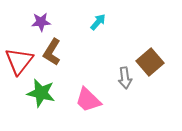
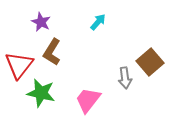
purple star: rotated 30 degrees clockwise
red triangle: moved 4 px down
pink trapezoid: rotated 84 degrees clockwise
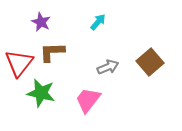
brown L-shape: rotated 56 degrees clockwise
red triangle: moved 2 px up
gray arrow: moved 17 px left, 11 px up; rotated 105 degrees counterclockwise
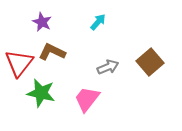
purple star: moved 1 px right
brown L-shape: rotated 28 degrees clockwise
pink trapezoid: moved 1 px left, 1 px up
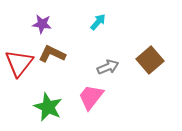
purple star: moved 2 px down; rotated 18 degrees counterclockwise
brown L-shape: moved 2 px down
brown square: moved 2 px up
green star: moved 7 px right, 14 px down; rotated 12 degrees clockwise
pink trapezoid: moved 4 px right, 2 px up
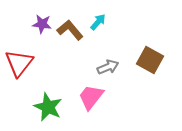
brown L-shape: moved 18 px right, 24 px up; rotated 24 degrees clockwise
brown square: rotated 20 degrees counterclockwise
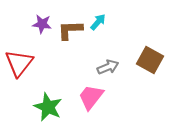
brown L-shape: rotated 52 degrees counterclockwise
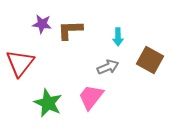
cyan arrow: moved 20 px right, 15 px down; rotated 138 degrees clockwise
red triangle: moved 1 px right
green star: moved 4 px up
